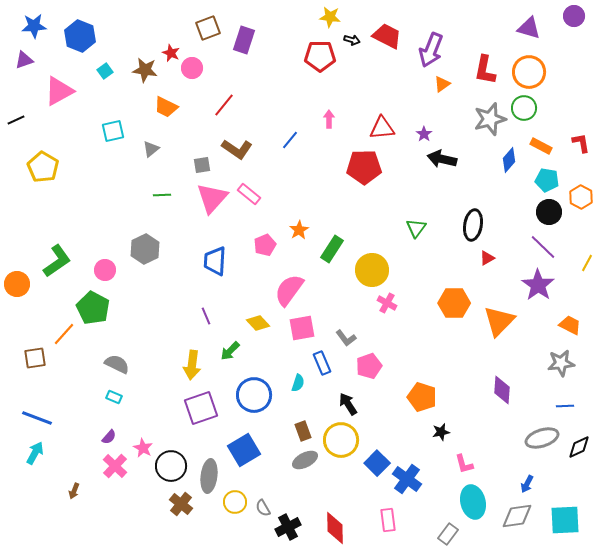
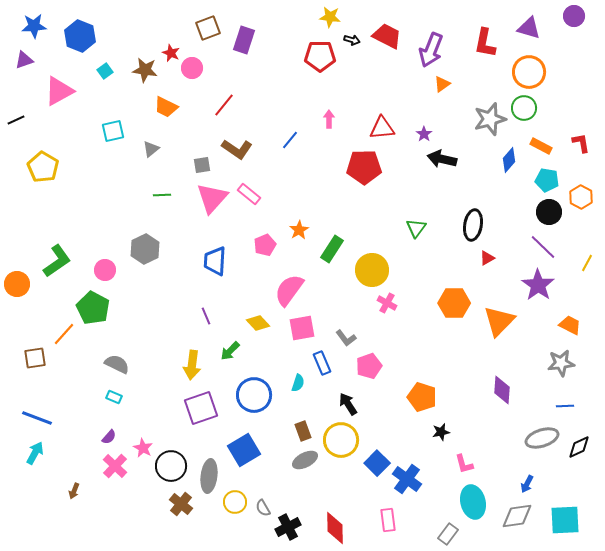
red L-shape at (485, 70): moved 27 px up
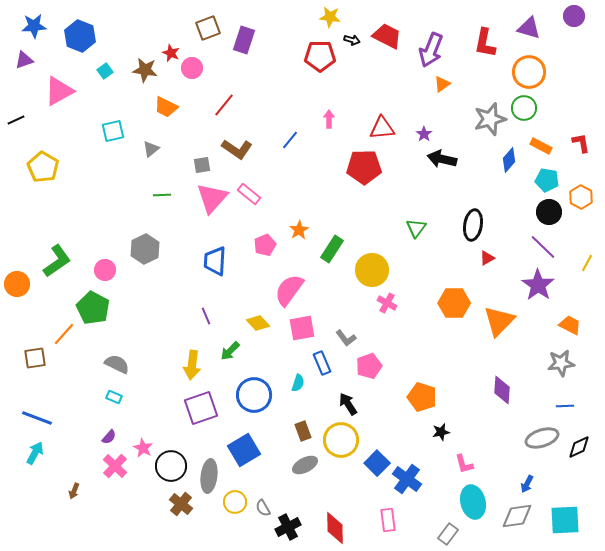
gray ellipse at (305, 460): moved 5 px down
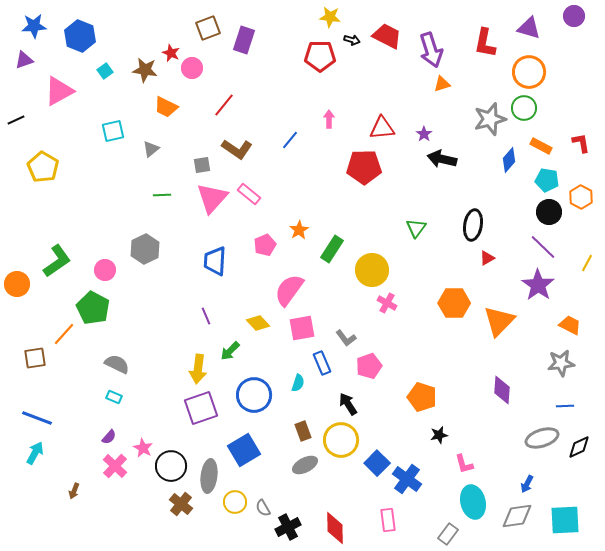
purple arrow at (431, 50): rotated 40 degrees counterclockwise
orange triangle at (442, 84): rotated 18 degrees clockwise
yellow arrow at (192, 365): moved 6 px right, 4 px down
black star at (441, 432): moved 2 px left, 3 px down
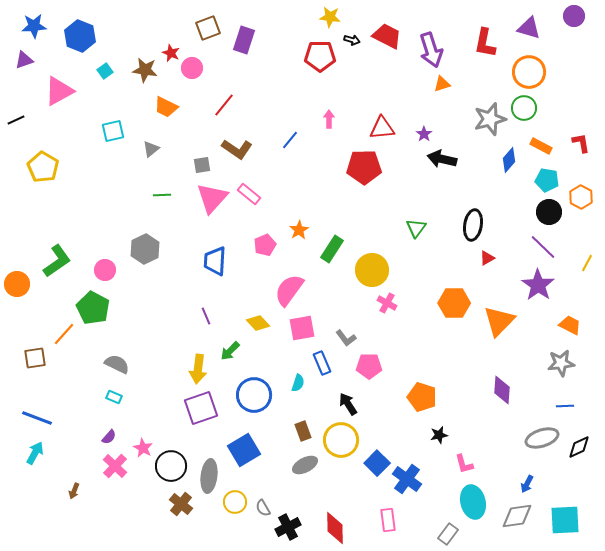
pink pentagon at (369, 366): rotated 20 degrees clockwise
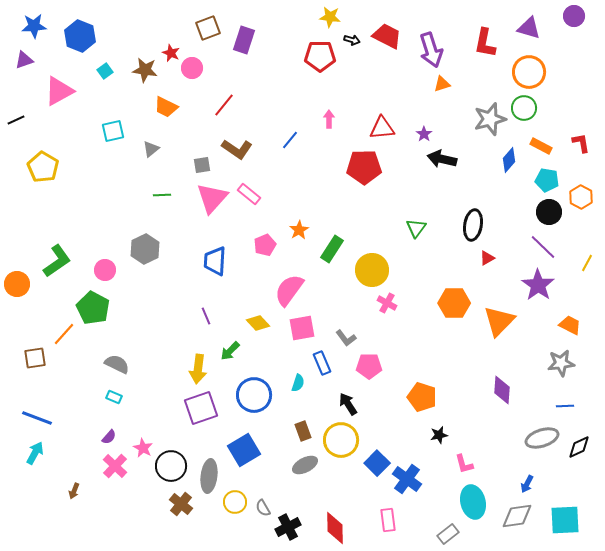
gray rectangle at (448, 534): rotated 15 degrees clockwise
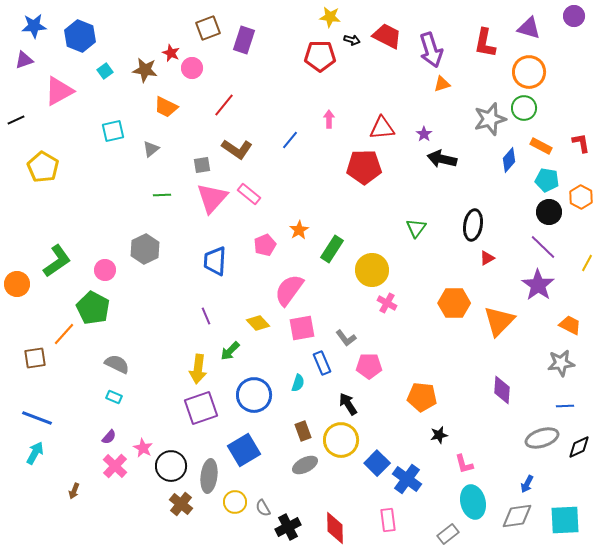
orange pentagon at (422, 397): rotated 12 degrees counterclockwise
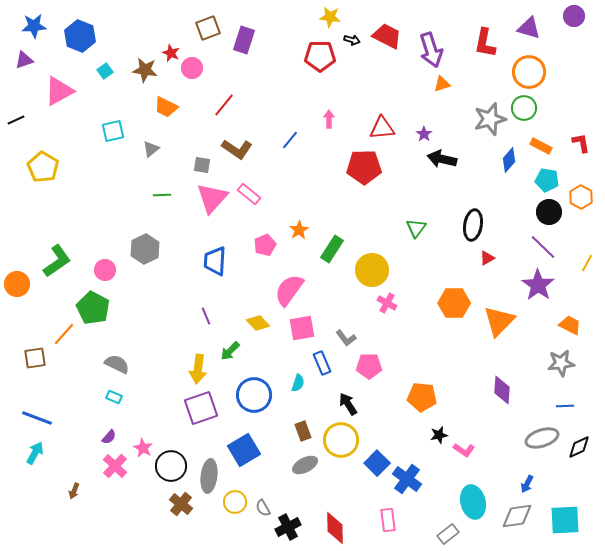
gray square at (202, 165): rotated 18 degrees clockwise
pink L-shape at (464, 464): moved 14 px up; rotated 40 degrees counterclockwise
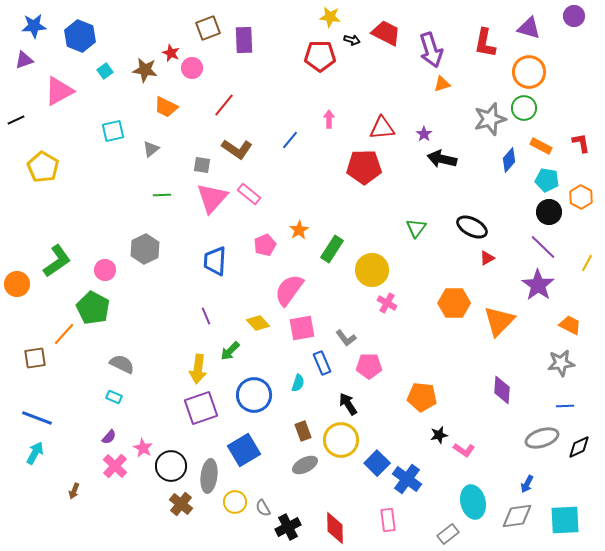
red trapezoid at (387, 36): moved 1 px left, 3 px up
purple rectangle at (244, 40): rotated 20 degrees counterclockwise
black ellipse at (473, 225): moved 1 px left, 2 px down; rotated 72 degrees counterclockwise
gray semicircle at (117, 364): moved 5 px right
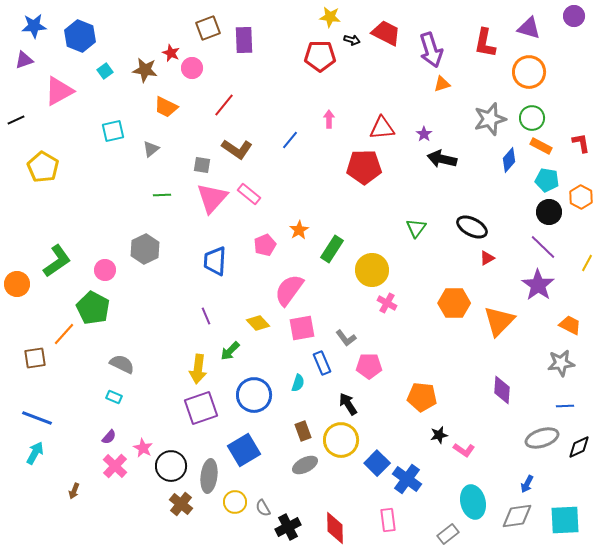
green circle at (524, 108): moved 8 px right, 10 px down
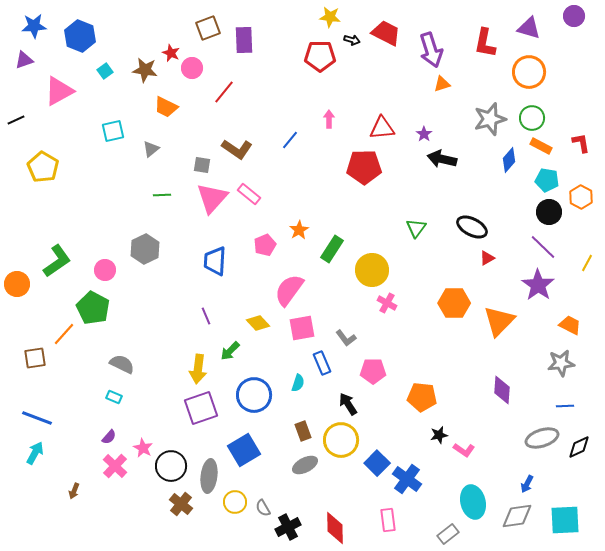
red line at (224, 105): moved 13 px up
pink pentagon at (369, 366): moved 4 px right, 5 px down
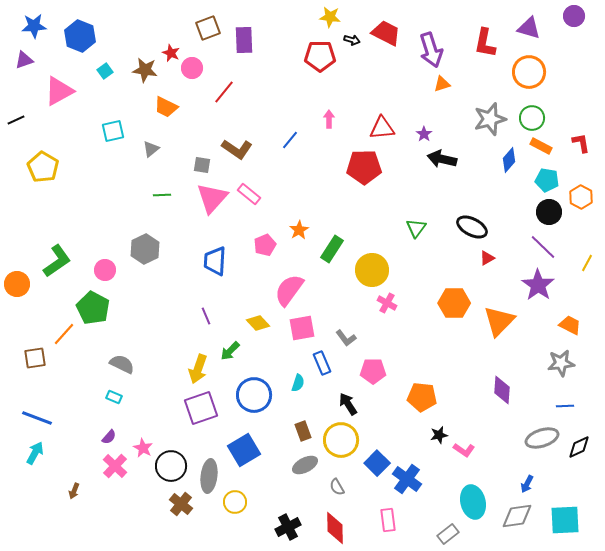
yellow arrow at (198, 369): rotated 12 degrees clockwise
gray semicircle at (263, 508): moved 74 px right, 21 px up
